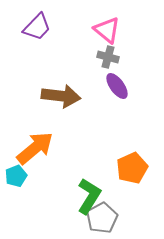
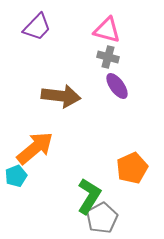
pink triangle: rotated 24 degrees counterclockwise
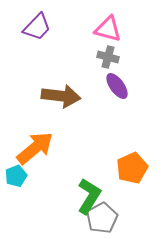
pink triangle: moved 1 px right, 1 px up
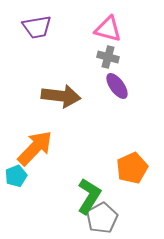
purple trapezoid: rotated 36 degrees clockwise
orange arrow: rotated 6 degrees counterclockwise
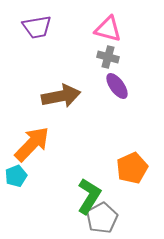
brown arrow: rotated 18 degrees counterclockwise
orange arrow: moved 3 px left, 4 px up
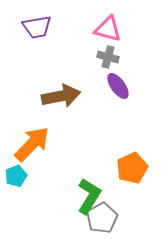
purple ellipse: moved 1 px right
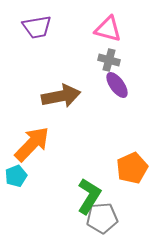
gray cross: moved 1 px right, 3 px down
purple ellipse: moved 1 px left, 1 px up
gray pentagon: rotated 24 degrees clockwise
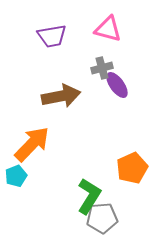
purple trapezoid: moved 15 px right, 9 px down
gray cross: moved 7 px left, 8 px down; rotated 30 degrees counterclockwise
